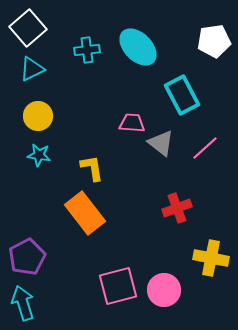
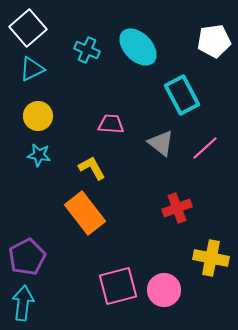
cyan cross: rotated 30 degrees clockwise
pink trapezoid: moved 21 px left, 1 px down
yellow L-shape: rotated 20 degrees counterclockwise
cyan arrow: rotated 24 degrees clockwise
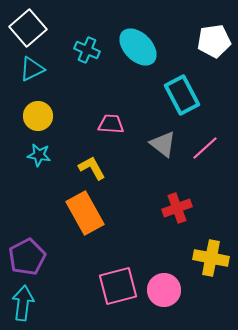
gray triangle: moved 2 px right, 1 px down
orange rectangle: rotated 9 degrees clockwise
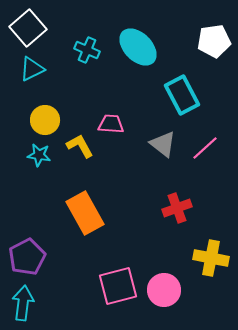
yellow circle: moved 7 px right, 4 px down
yellow L-shape: moved 12 px left, 22 px up
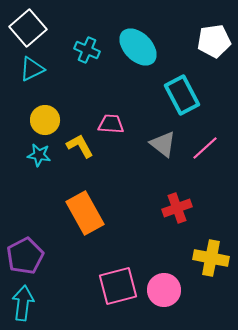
purple pentagon: moved 2 px left, 1 px up
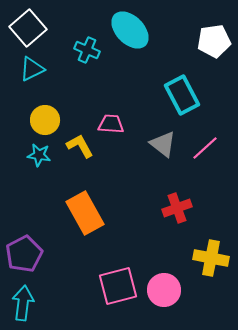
cyan ellipse: moved 8 px left, 17 px up
purple pentagon: moved 1 px left, 2 px up
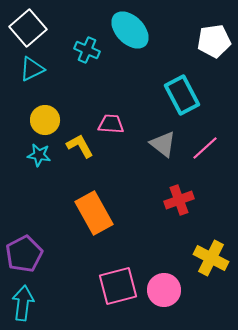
red cross: moved 2 px right, 8 px up
orange rectangle: moved 9 px right
yellow cross: rotated 16 degrees clockwise
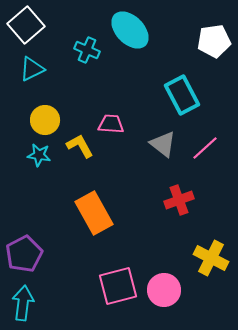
white square: moved 2 px left, 3 px up
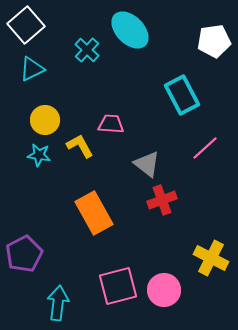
cyan cross: rotated 20 degrees clockwise
gray triangle: moved 16 px left, 20 px down
red cross: moved 17 px left
cyan arrow: moved 35 px right
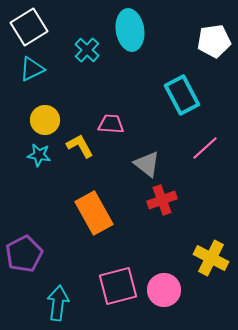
white square: moved 3 px right, 2 px down; rotated 9 degrees clockwise
cyan ellipse: rotated 36 degrees clockwise
